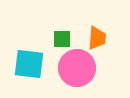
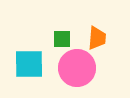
cyan square: rotated 8 degrees counterclockwise
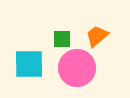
orange trapezoid: moved 2 px up; rotated 135 degrees counterclockwise
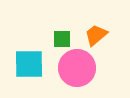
orange trapezoid: moved 1 px left, 1 px up
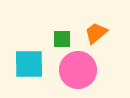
orange trapezoid: moved 2 px up
pink circle: moved 1 px right, 2 px down
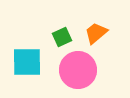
green square: moved 2 px up; rotated 24 degrees counterclockwise
cyan square: moved 2 px left, 2 px up
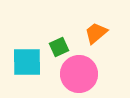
green square: moved 3 px left, 10 px down
pink circle: moved 1 px right, 4 px down
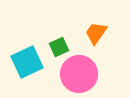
orange trapezoid: rotated 15 degrees counterclockwise
cyan square: rotated 24 degrees counterclockwise
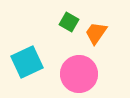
green square: moved 10 px right, 25 px up; rotated 36 degrees counterclockwise
